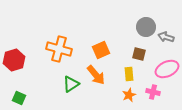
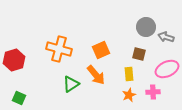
pink cross: rotated 16 degrees counterclockwise
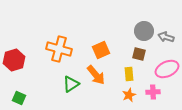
gray circle: moved 2 px left, 4 px down
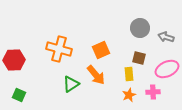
gray circle: moved 4 px left, 3 px up
brown square: moved 4 px down
red hexagon: rotated 15 degrees clockwise
green square: moved 3 px up
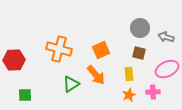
brown square: moved 5 px up
green square: moved 6 px right; rotated 24 degrees counterclockwise
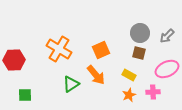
gray circle: moved 5 px down
gray arrow: moved 1 px right, 1 px up; rotated 63 degrees counterclockwise
orange cross: rotated 15 degrees clockwise
yellow rectangle: moved 1 px down; rotated 56 degrees counterclockwise
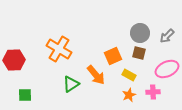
orange square: moved 12 px right, 6 px down
